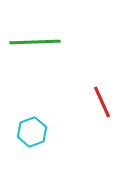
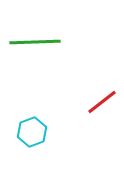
red line: rotated 76 degrees clockwise
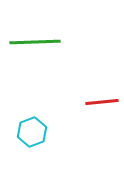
red line: rotated 32 degrees clockwise
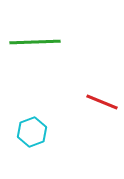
red line: rotated 28 degrees clockwise
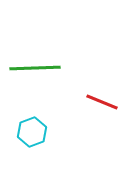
green line: moved 26 px down
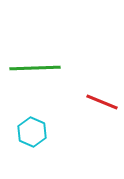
cyan hexagon: rotated 16 degrees counterclockwise
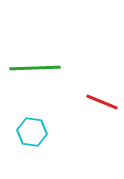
cyan hexagon: rotated 16 degrees counterclockwise
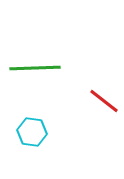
red line: moved 2 px right, 1 px up; rotated 16 degrees clockwise
